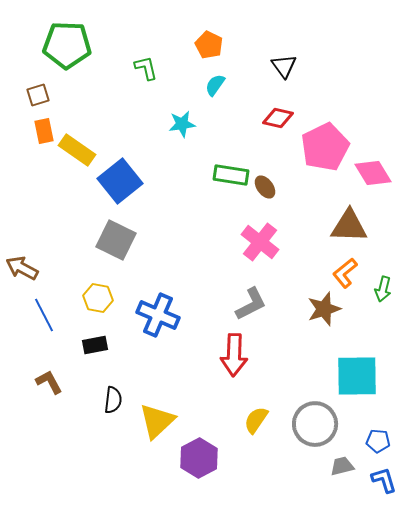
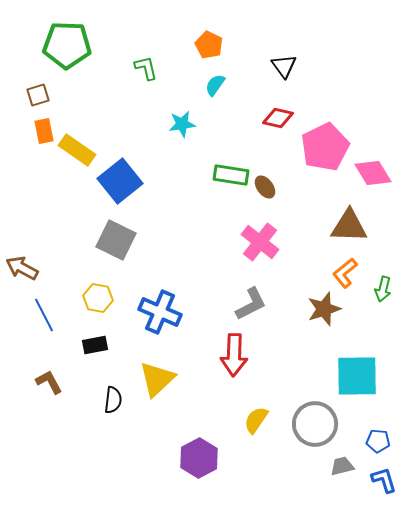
blue cross: moved 2 px right, 3 px up
yellow triangle: moved 42 px up
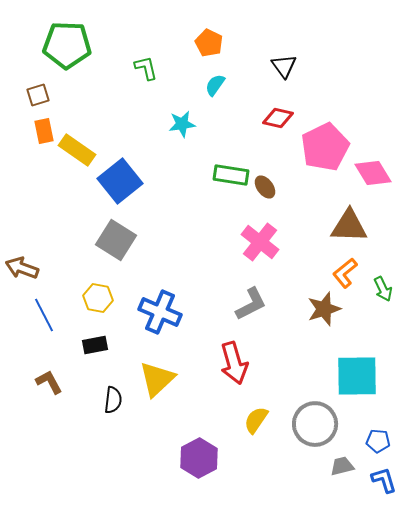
orange pentagon: moved 2 px up
gray square: rotated 6 degrees clockwise
brown arrow: rotated 8 degrees counterclockwise
green arrow: rotated 40 degrees counterclockwise
red arrow: moved 8 px down; rotated 18 degrees counterclockwise
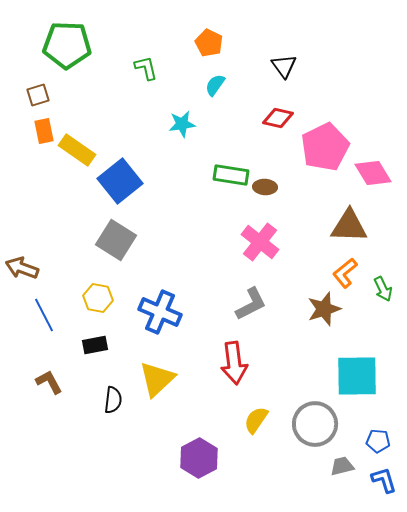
brown ellipse: rotated 50 degrees counterclockwise
red arrow: rotated 9 degrees clockwise
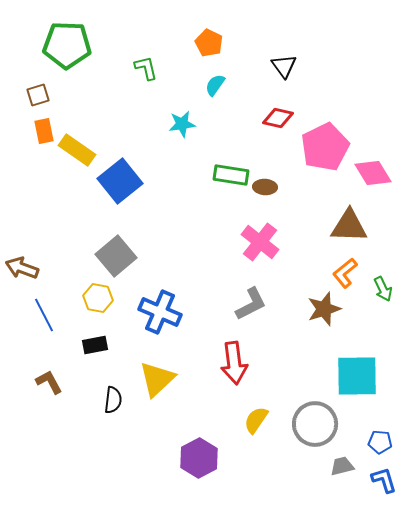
gray square: moved 16 px down; rotated 18 degrees clockwise
blue pentagon: moved 2 px right, 1 px down
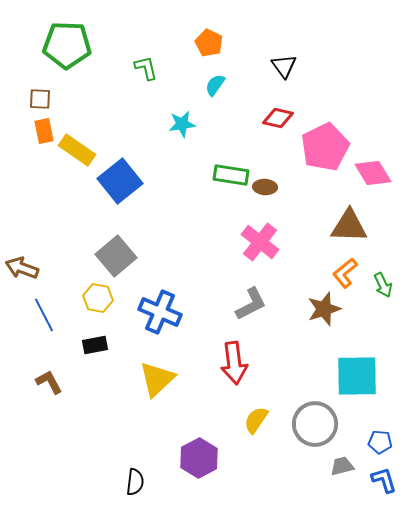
brown square: moved 2 px right, 4 px down; rotated 20 degrees clockwise
green arrow: moved 4 px up
black semicircle: moved 22 px right, 82 px down
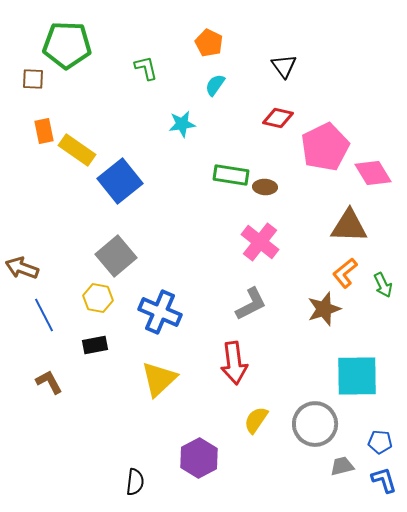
brown square: moved 7 px left, 20 px up
yellow triangle: moved 2 px right
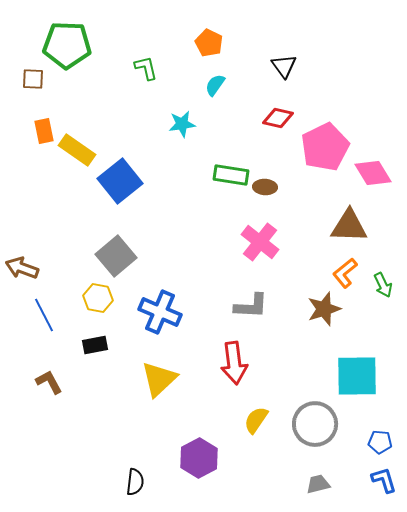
gray L-shape: moved 2 px down; rotated 30 degrees clockwise
gray trapezoid: moved 24 px left, 18 px down
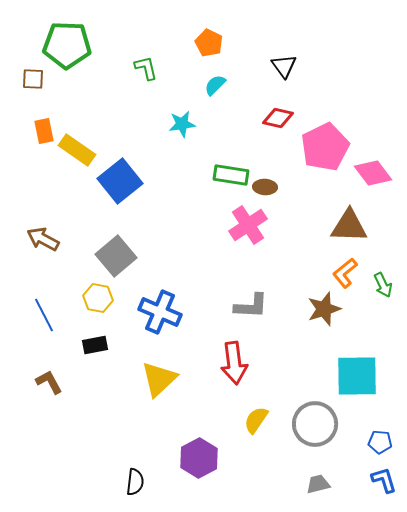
cyan semicircle: rotated 10 degrees clockwise
pink diamond: rotated 6 degrees counterclockwise
pink cross: moved 12 px left, 17 px up; rotated 18 degrees clockwise
brown arrow: moved 21 px right, 29 px up; rotated 8 degrees clockwise
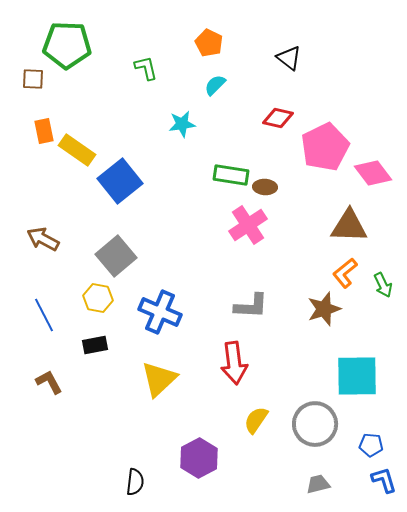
black triangle: moved 5 px right, 8 px up; rotated 16 degrees counterclockwise
blue pentagon: moved 9 px left, 3 px down
